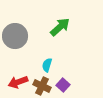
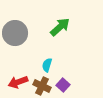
gray circle: moved 3 px up
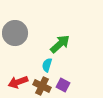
green arrow: moved 17 px down
purple square: rotated 16 degrees counterclockwise
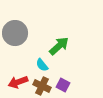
green arrow: moved 1 px left, 2 px down
cyan semicircle: moved 5 px left; rotated 56 degrees counterclockwise
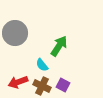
green arrow: rotated 15 degrees counterclockwise
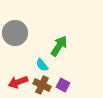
brown cross: moved 1 px up
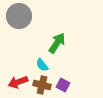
gray circle: moved 4 px right, 17 px up
green arrow: moved 2 px left, 3 px up
brown cross: rotated 12 degrees counterclockwise
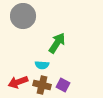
gray circle: moved 4 px right
cyan semicircle: rotated 48 degrees counterclockwise
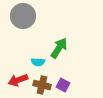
green arrow: moved 2 px right, 5 px down
cyan semicircle: moved 4 px left, 3 px up
red arrow: moved 2 px up
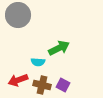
gray circle: moved 5 px left, 1 px up
green arrow: rotated 30 degrees clockwise
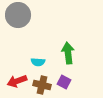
green arrow: moved 9 px right, 5 px down; rotated 70 degrees counterclockwise
red arrow: moved 1 px left, 1 px down
purple square: moved 1 px right, 3 px up
